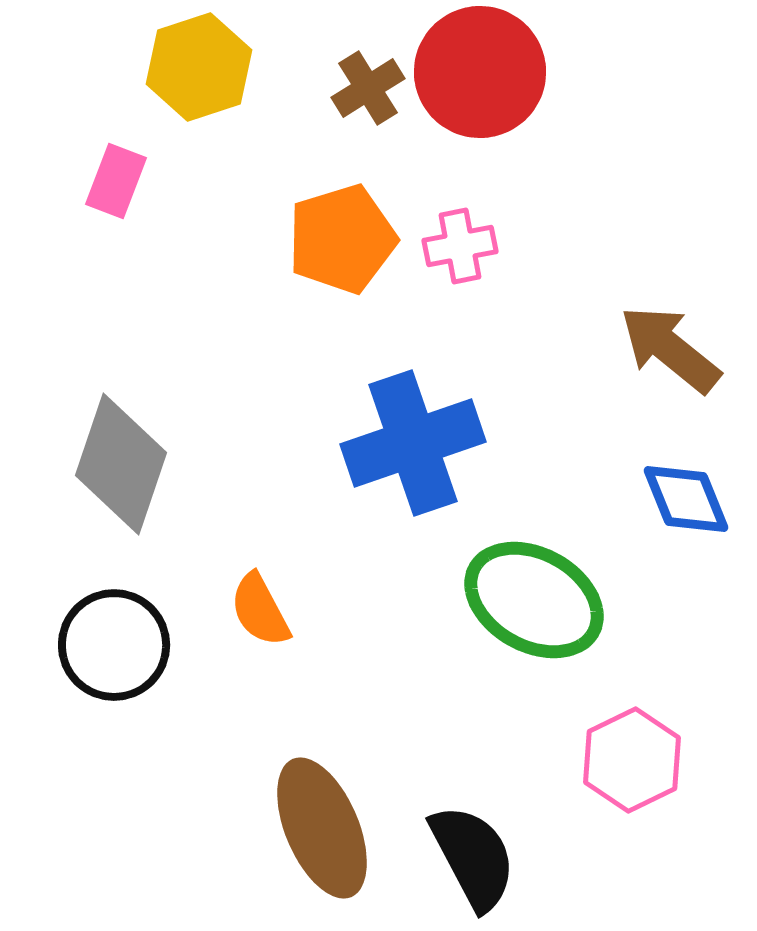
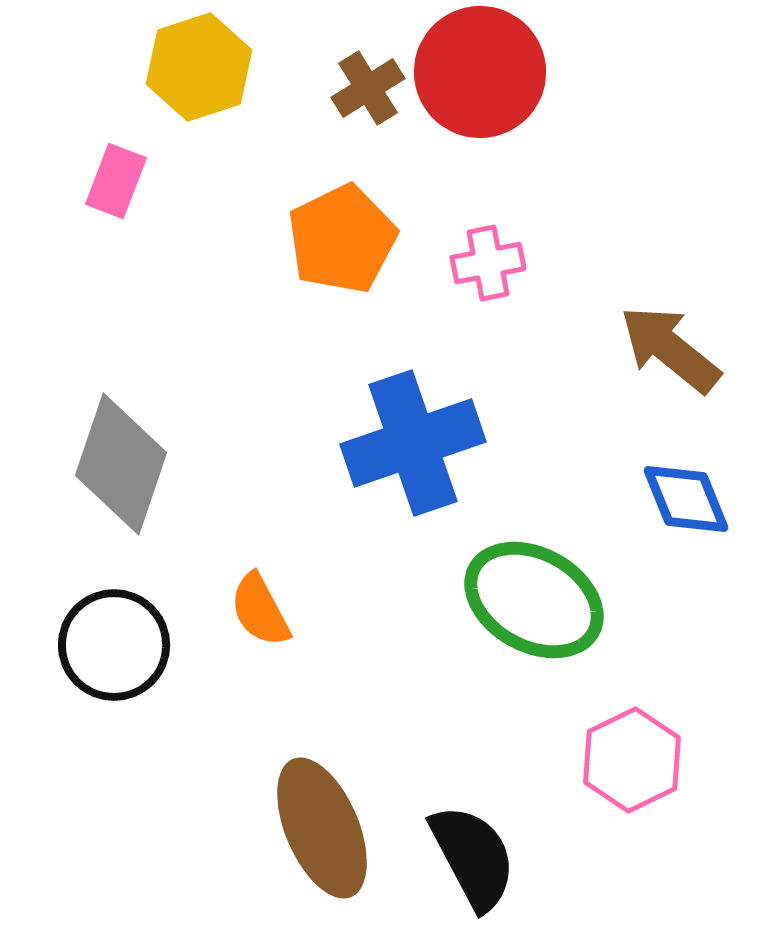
orange pentagon: rotated 9 degrees counterclockwise
pink cross: moved 28 px right, 17 px down
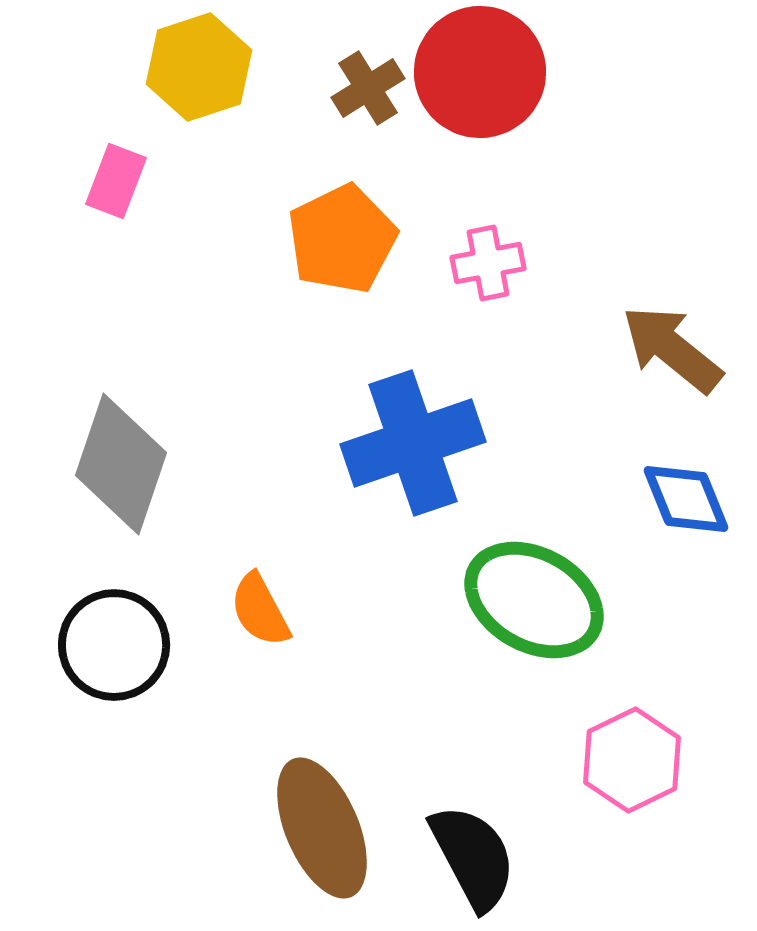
brown arrow: moved 2 px right
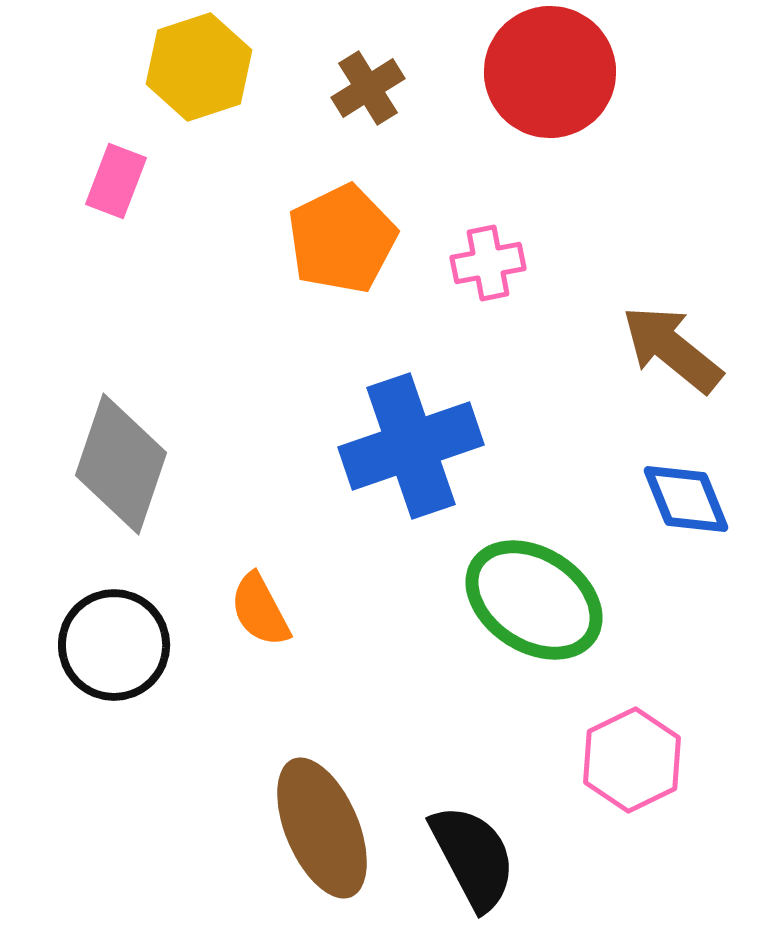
red circle: moved 70 px right
blue cross: moved 2 px left, 3 px down
green ellipse: rotated 4 degrees clockwise
